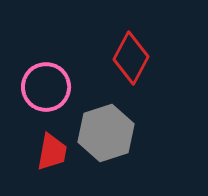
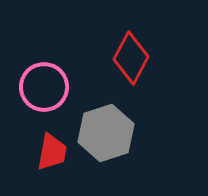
pink circle: moved 2 px left
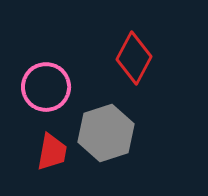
red diamond: moved 3 px right
pink circle: moved 2 px right
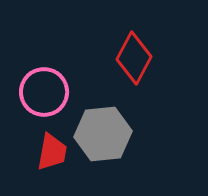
pink circle: moved 2 px left, 5 px down
gray hexagon: moved 3 px left, 1 px down; rotated 12 degrees clockwise
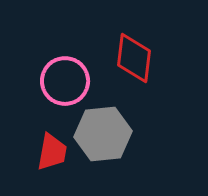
red diamond: rotated 21 degrees counterclockwise
pink circle: moved 21 px right, 11 px up
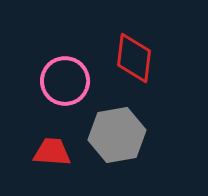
gray hexagon: moved 14 px right, 1 px down; rotated 4 degrees counterclockwise
red trapezoid: rotated 96 degrees counterclockwise
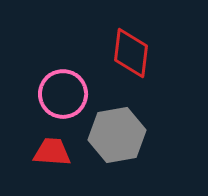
red diamond: moved 3 px left, 5 px up
pink circle: moved 2 px left, 13 px down
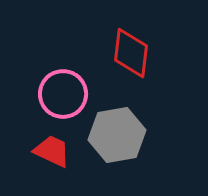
red trapezoid: moved 1 px up; rotated 21 degrees clockwise
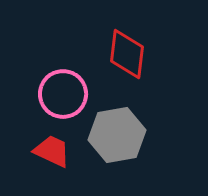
red diamond: moved 4 px left, 1 px down
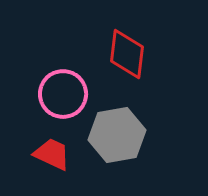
red trapezoid: moved 3 px down
